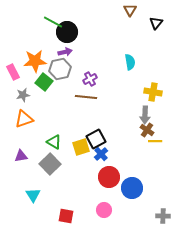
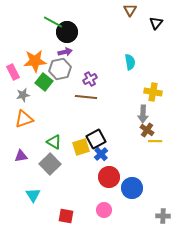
gray arrow: moved 2 px left, 1 px up
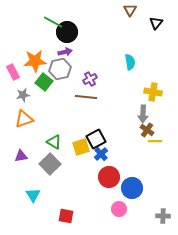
pink circle: moved 15 px right, 1 px up
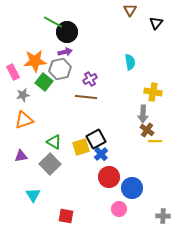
orange triangle: moved 1 px down
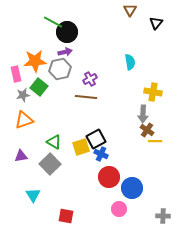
pink rectangle: moved 3 px right, 2 px down; rotated 14 degrees clockwise
green square: moved 5 px left, 5 px down
blue cross: rotated 24 degrees counterclockwise
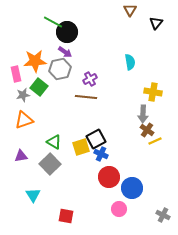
purple arrow: rotated 48 degrees clockwise
yellow line: rotated 24 degrees counterclockwise
gray cross: moved 1 px up; rotated 24 degrees clockwise
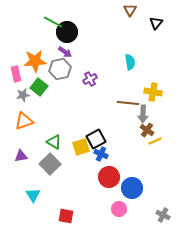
brown line: moved 42 px right, 6 px down
orange triangle: moved 1 px down
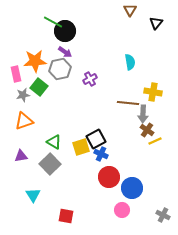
black circle: moved 2 px left, 1 px up
pink circle: moved 3 px right, 1 px down
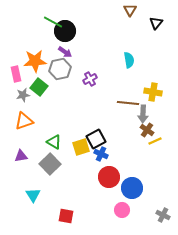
cyan semicircle: moved 1 px left, 2 px up
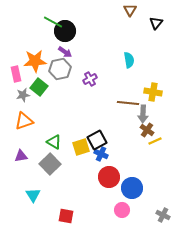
black square: moved 1 px right, 1 px down
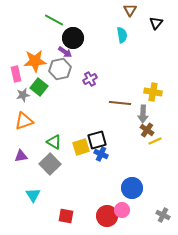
green line: moved 1 px right, 2 px up
black circle: moved 8 px right, 7 px down
cyan semicircle: moved 7 px left, 25 px up
brown line: moved 8 px left
black square: rotated 12 degrees clockwise
red circle: moved 2 px left, 39 px down
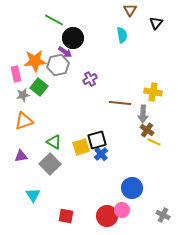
gray hexagon: moved 2 px left, 4 px up
yellow line: moved 1 px left, 1 px down; rotated 48 degrees clockwise
blue cross: rotated 24 degrees clockwise
